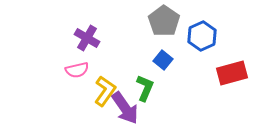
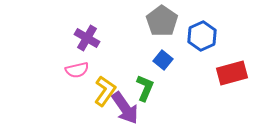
gray pentagon: moved 2 px left
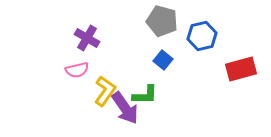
gray pentagon: rotated 20 degrees counterclockwise
blue hexagon: rotated 12 degrees clockwise
red rectangle: moved 9 px right, 4 px up
green L-shape: moved 7 px down; rotated 68 degrees clockwise
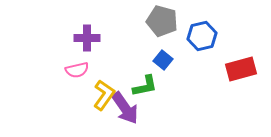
purple cross: rotated 30 degrees counterclockwise
yellow L-shape: moved 1 px left, 4 px down
green L-shape: moved 9 px up; rotated 12 degrees counterclockwise
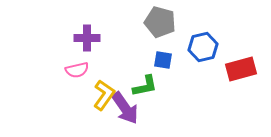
gray pentagon: moved 2 px left, 1 px down
blue hexagon: moved 1 px right, 11 px down
blue square: rotated 30 degrees counterclockwise
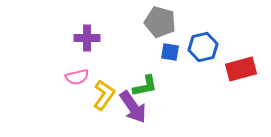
blue square: moved 7 px right, 8 px up
pink semicircle: moved 7 px down
purple arrow: moved 8 px right, 1 px up
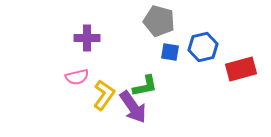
gray pentagon: moved 1 px left, 1 px up
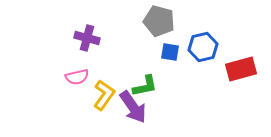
purple cross: rotated 15 degrees clockwise
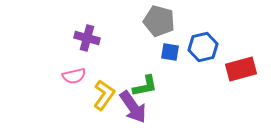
pink semicircle: moved 3 px left, 1 px up
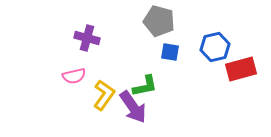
blue hexagon: moved 12 px right
